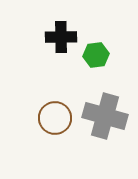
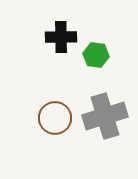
green hexagon: rotated 15 degrees clockwise
gray cross: rotated 33 degrees counterclockwise
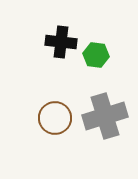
black cross: moved 5 px down; rotated 8 degrees clockwise
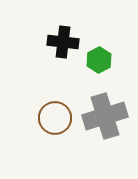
black cross: moved 2 px right
green hexagon: moved 3 px right, 5 px down; rotated 25 degrees clockwise
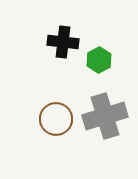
brown circle: moved 1 px right, 1 px down
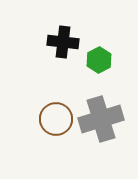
gray cross: moved 4 px left, 3 px down
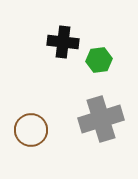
green hexagon: rotated 20 degrees clockwise
brown circle: moved 25 px left, 11 px down
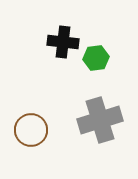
green hexagon: moved 3 px left, 2 px up
gray cross: moved 1 px left, 1 px down
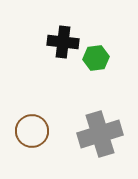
gray cross: moved 14 px down
brown circle: moved 1 px right, 1 px down
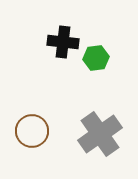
gray cross: rotated 18 degrees counterclockwise
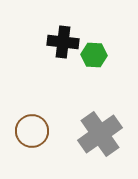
green hexagon: moved 2 px left, 3 px up; rotated 10 degrees clockwise
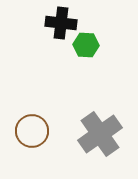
black cross: moved 2 px left, 19 px up
green hexagon: moved 8 px left, 10 px up
